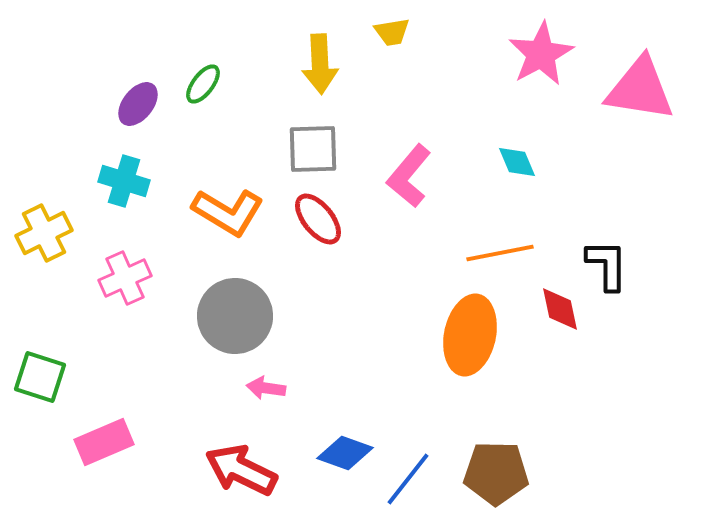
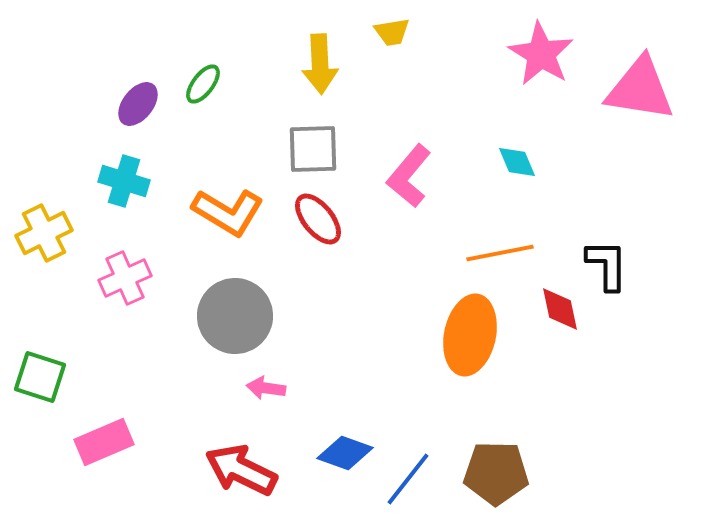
pink star: rotated 12 degrees counterclockwise
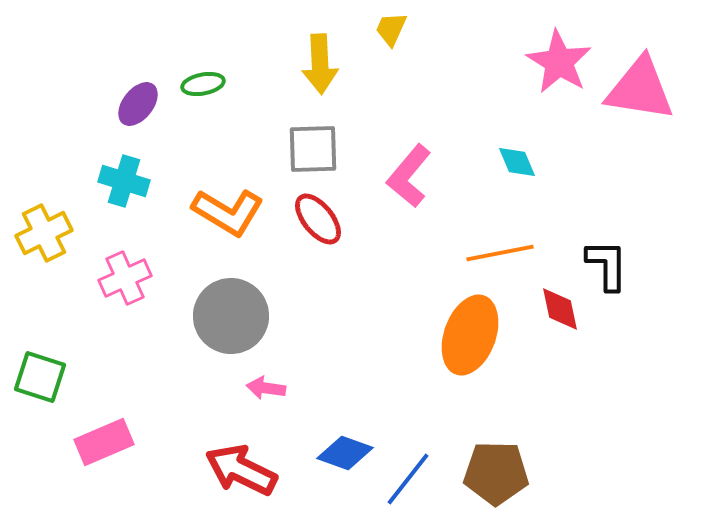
yellow trapezoid: moved 1 px left, 3 px up; rotated 123 degrees clockwise
pink star: moved 18 px right, 8 px down
green ellipse: rotated 42 degrees clockwise
gray circle: moved 4 px left
orange ellipse: rotated 8 degrees clockwise
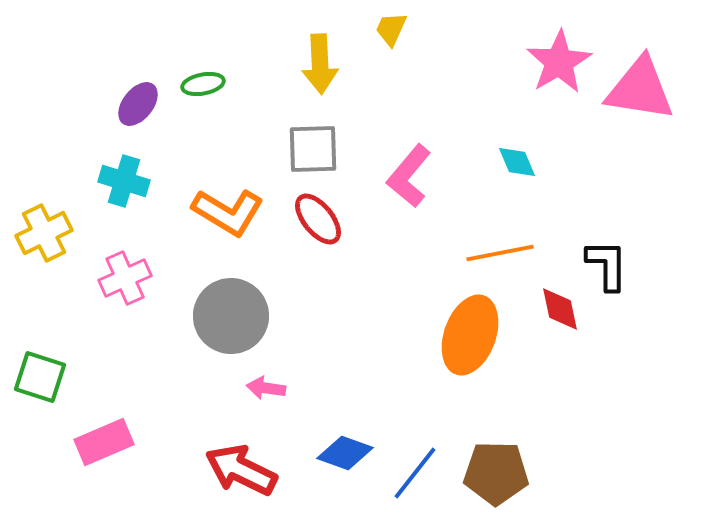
pink star: rotated 10 degrees clockwise
blue line: moved 7 px right, 6 px up
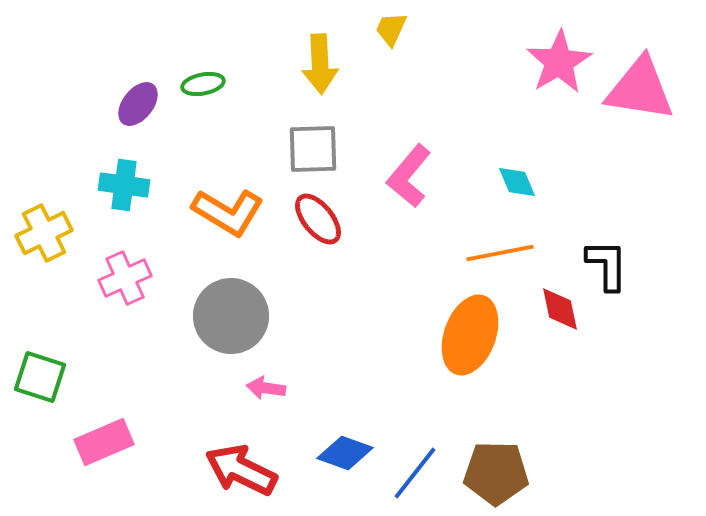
cyan diamond: moved 20 px down
cyan cross: moved 4 px down; rotated 9 degrees counterclockwise
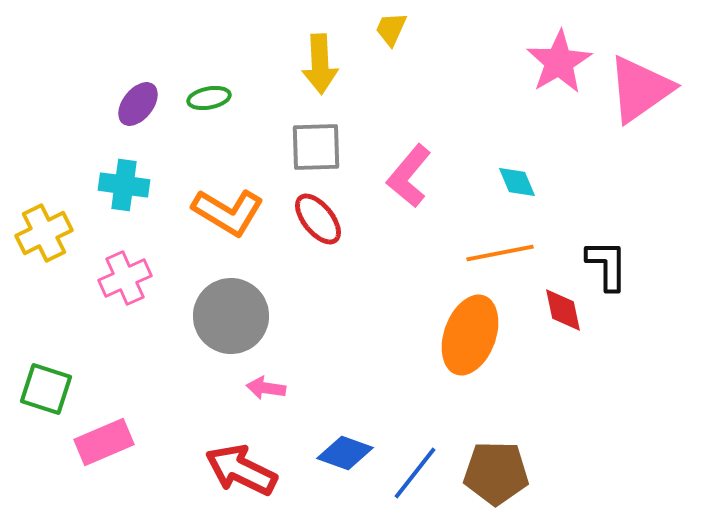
green ellipse: moved 6 px right, 14 px down
pink triangle: rotated 44 degrees counterclockwise
gray square: moved 3 px right, 2 px up
red diamond: moved 3 px right, 1 px down
green square: moved 6 px right, 12 px down
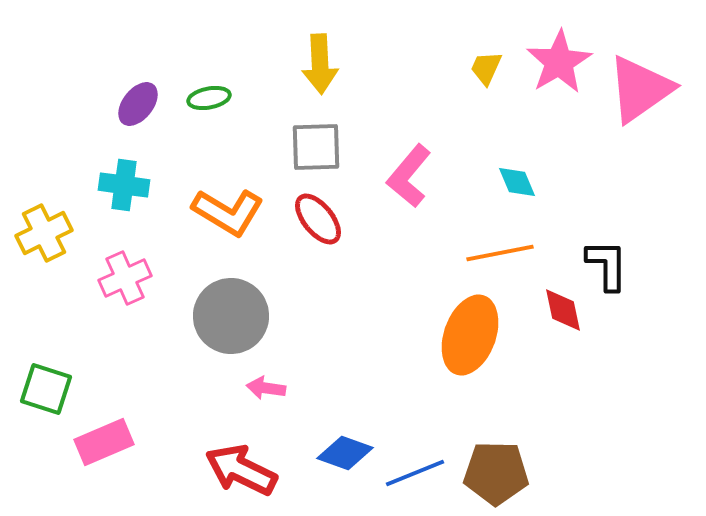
yellow trapezoid: moved 95 px right, 39 px down
blue line: rotated 30 degrees clockwise
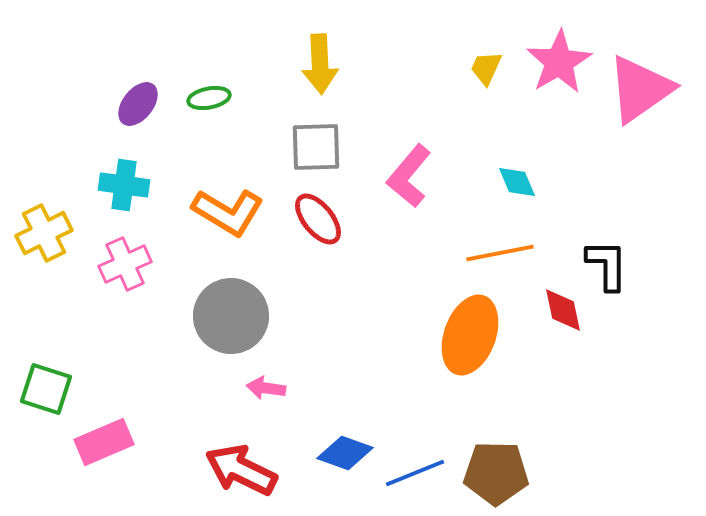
pink cross: moved 14 px up
